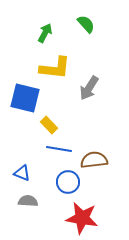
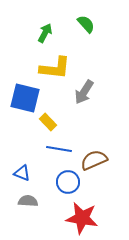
gray arrow: moved 5 px left, 4 px down
yellow rectangle: moved 1 px left, 3 px up
brown semicircle: rotated 16 degrees counterclockwise
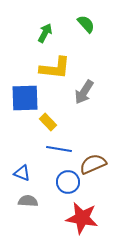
blue square: rotated 16 degrees counterclockwise
brown semicircle: moved 1 px left, 4 px down
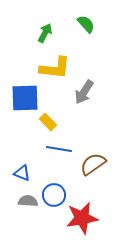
brown semicircle: rotated 12 degrees counterclockwise
blue circle: moved 14 px left, 13 px down
red star: rotated 20 degrees counterclockwise
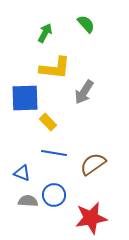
blue line: moved 5 px left, 4 px down
red star: moved 9 px right
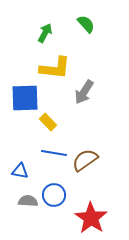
brown semicircle: moved 8 px left, 4 px up
blue triangle: moved 2 px left, 2 px up; rotated 12 degrees counterclockwise
red star: rotated 28 degrees counterclockwise
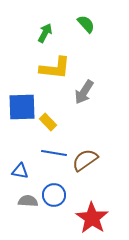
blue square: moved 3 px left, 9 px down
red star: moved 1 px right
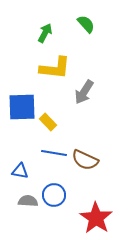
brown semicircle: rotated 120 degrees counterclockwise
red star: moved 4 px right
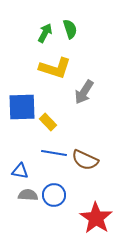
green semicircle: moved 16 px left, 5 px down; rotated 24 degrees clockwise
yellow L-shape: rotated 12 degrees clockwise
gray semicircle: moved 6 px up
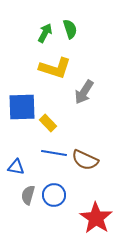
yellow rectangle: moved 1 px down
blue triangle: moved 4 px left, 4 px up
gray semicircle: rotated 78 degrees counterclockwise
